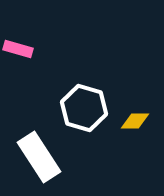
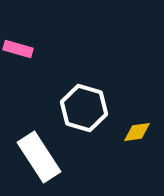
yellow diamond: moved 2 px right, 11 px down; rotated 8 degrees counterclockwise
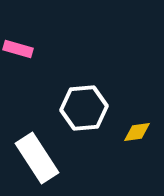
white hexagon: rotated 21 degrees counterclockwise
white rectangle: moved 2 px left, 1 px down
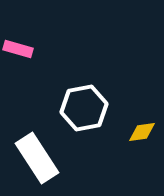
white hexagon: rotated 6 degrees counterclockwise
yellow diamond: moved 5 px right
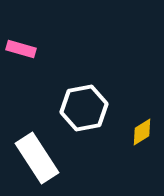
pink rectangle: moved 3 px right
yellow diamond: rotated 24 degrees counterclockwise
